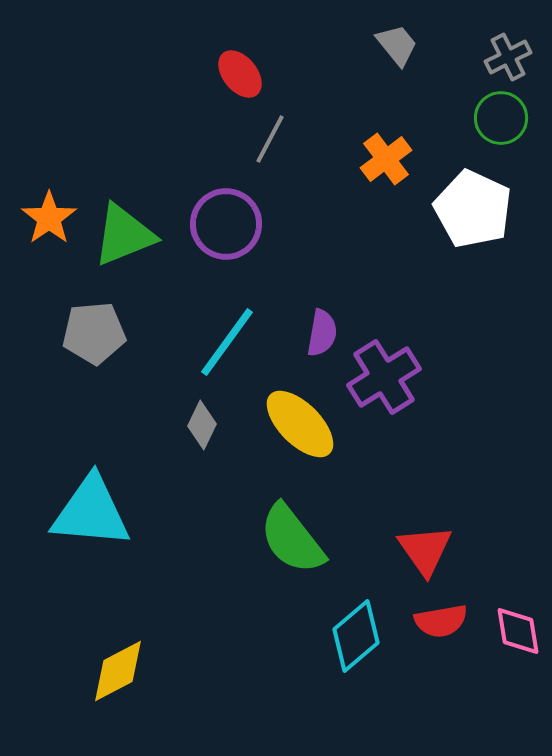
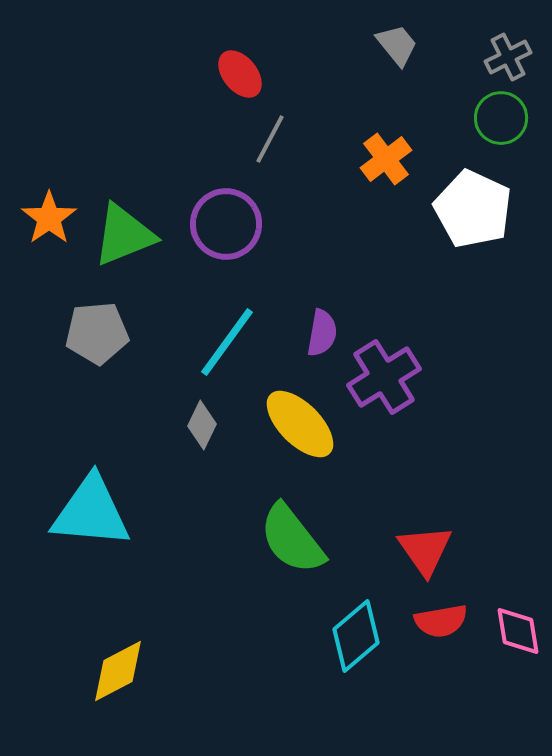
gray pentagon: moved 3 px right
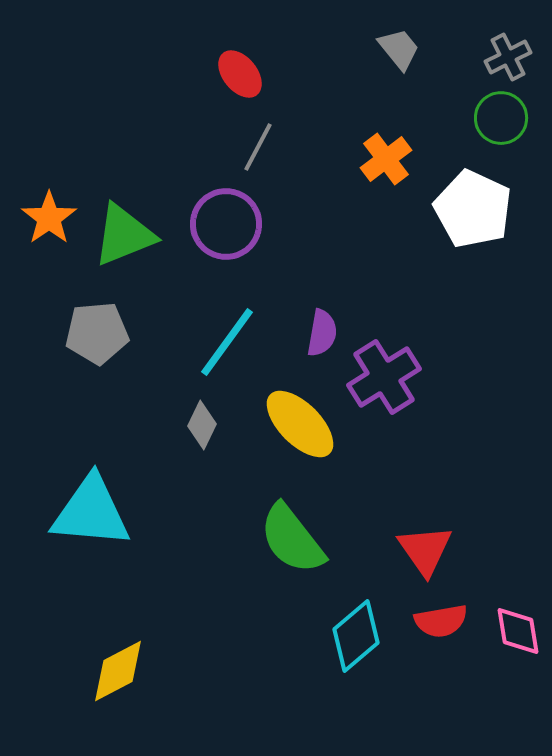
gray trapezoid: moved 2 px right, 4 px down
gray line: moved 12 px left, 8 px down
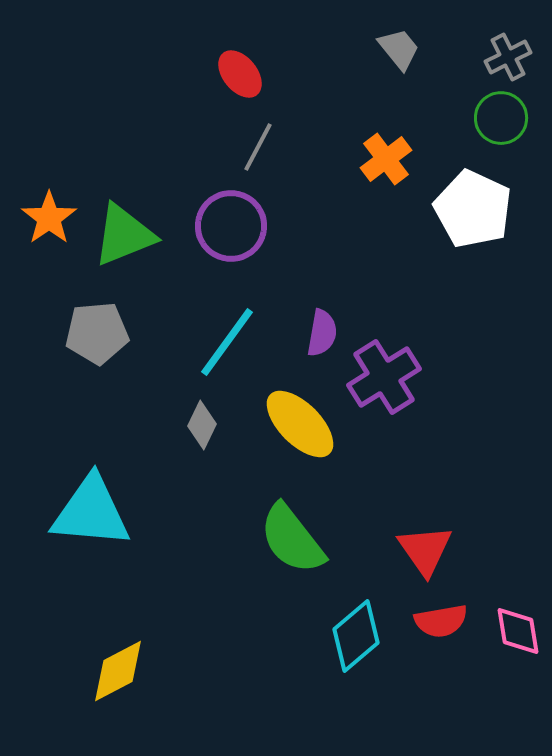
purple circle: moved 5 px right, 2 px down
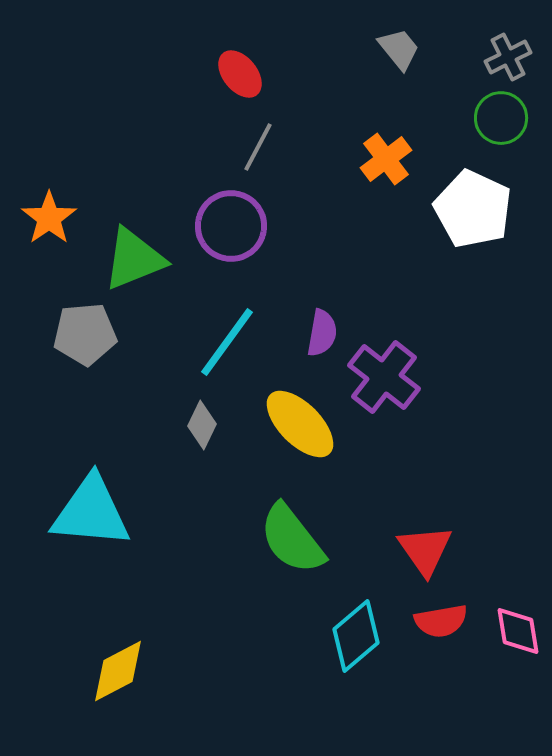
green triangle: moved 10 px right, 24 px down
gray pentagon: moved 12 px left, 1 px down
purple cross: rotated 20 degrees counterclockwise
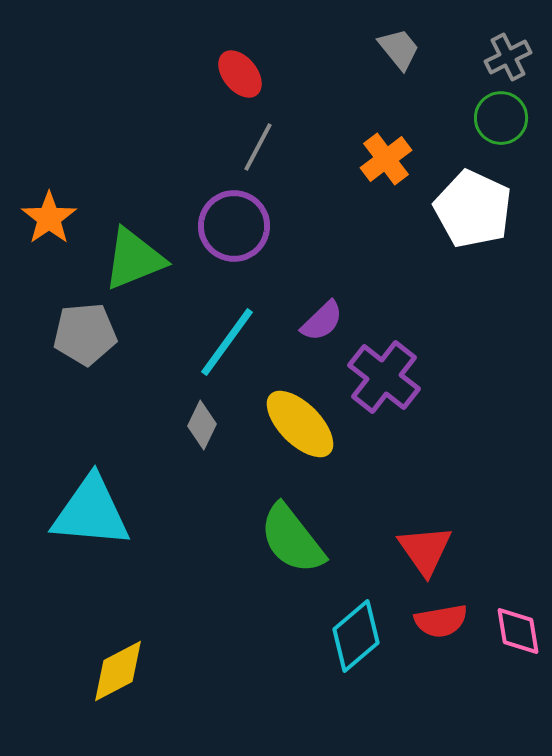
purple circle: moved 3 px right
purple semicircle: moved 12 px up; rotated 36 degrees clockwise
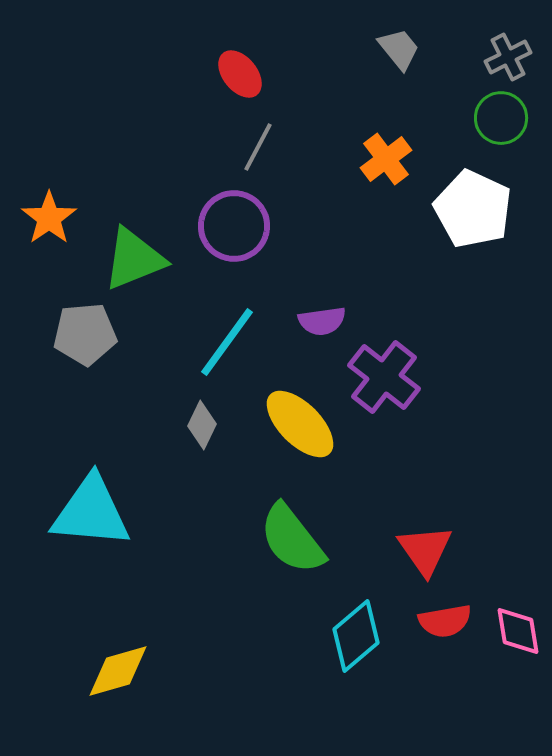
purple semicircle: rotated 36 degrees clockwise
red semicircle: moved 4 px right
yellow diamond: rotated 12 degrees clockwise
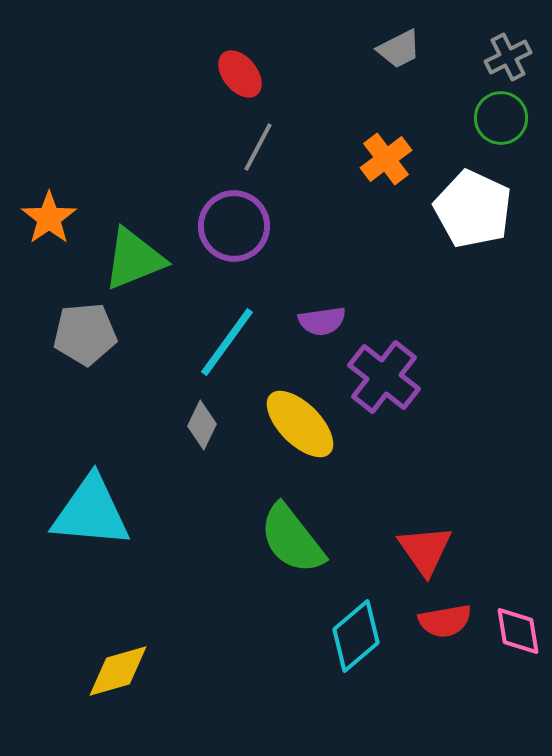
gray trapezoid: rotated 102 degrees clockwise
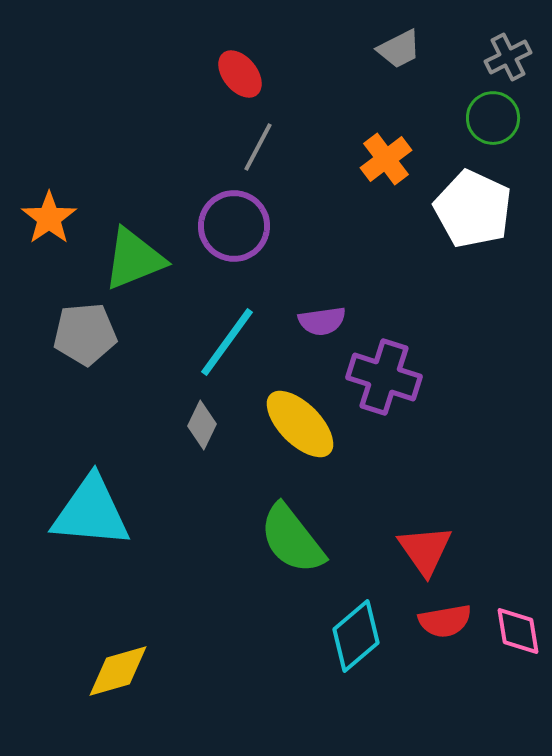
green circle: moved 8 px left
purple cross: rotated 20 degrees counterclockwise
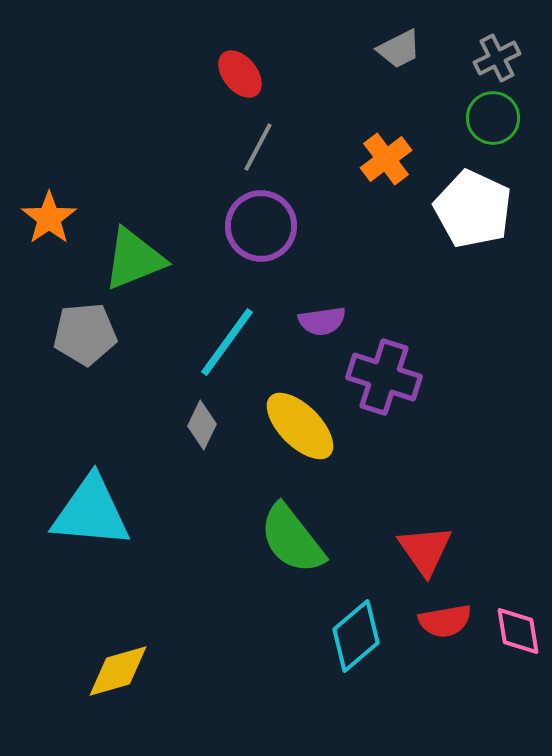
gray cross: moved 11 px left, 1 px down
purple circle: moved 27 px right
yellow ellipse: moved 2 px down
